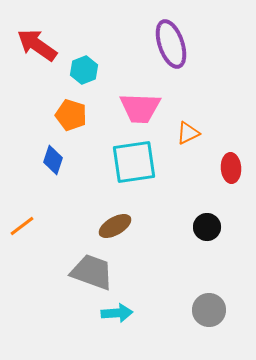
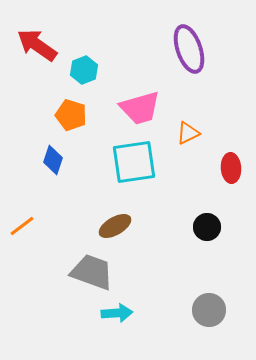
purple ellipse: moved 18 px right, 5 px down
pink trapezoid: rotated 18 degrees counterclockwise
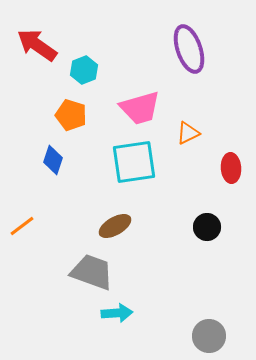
gray circle: moved 26 px down
